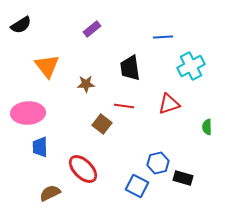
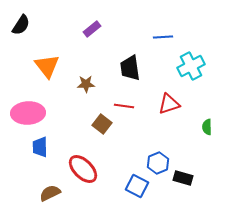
black semicircle: rotated 25 degrees counterclockwise
blue hexagon: rotated 10 degrees counterclockwise
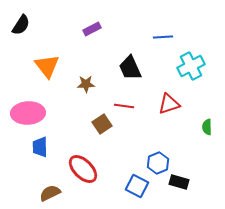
purple rectangle: rotated 12 degrees clockwise
black trapezoid: rotated 16 degrees counterclockwise
brown square: rotated 18 degrees clockwise
black rectangle: moved 4 px left, 4 px down
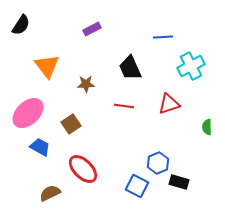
pink ellipse: rotated 40 degrees counterclockwise
brown square: moved 31 px left
blue trapezoid: rotated 120 degrees clockwise
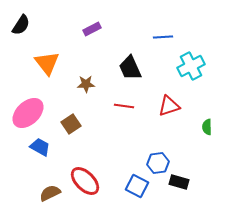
orange triangle: moved 3 px up
red triangle: moved 2 px down
blue hexagon: rotated 15 degrees clockwise
red ellipse: moved 2 px right, 12 px down
